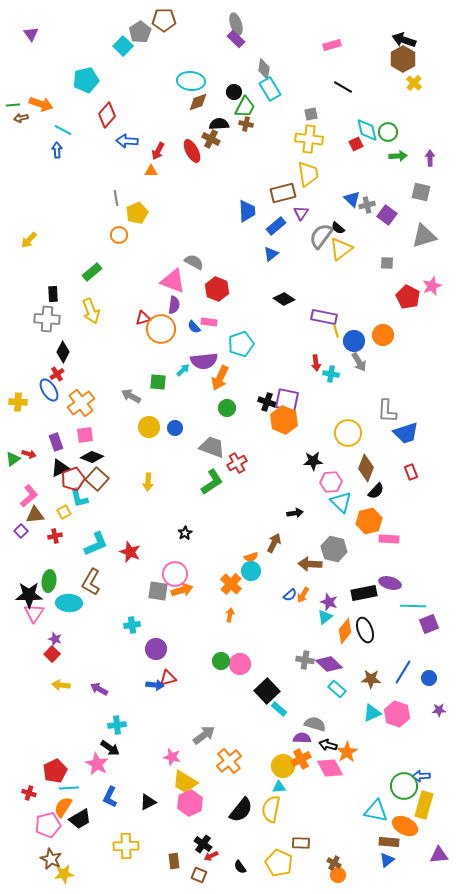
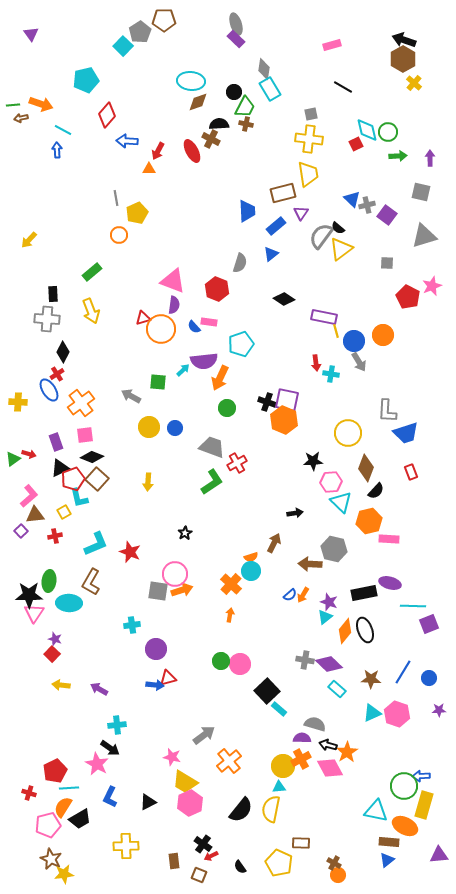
orange triangle at (151, 171): moved 2 px left, 2 px up
gray semicircle at (194, 262): moved 46 px right, 1 px down; rotated 78 degrees clockwise
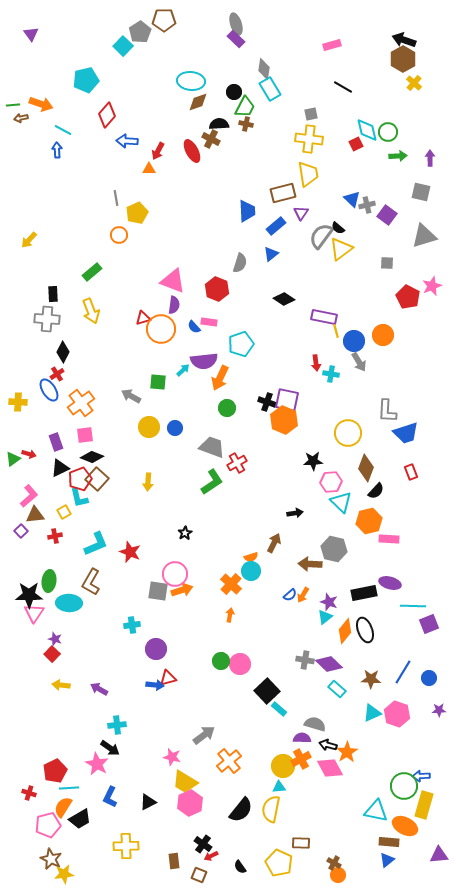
red pentagon at (73, 479): moved 7 px right
